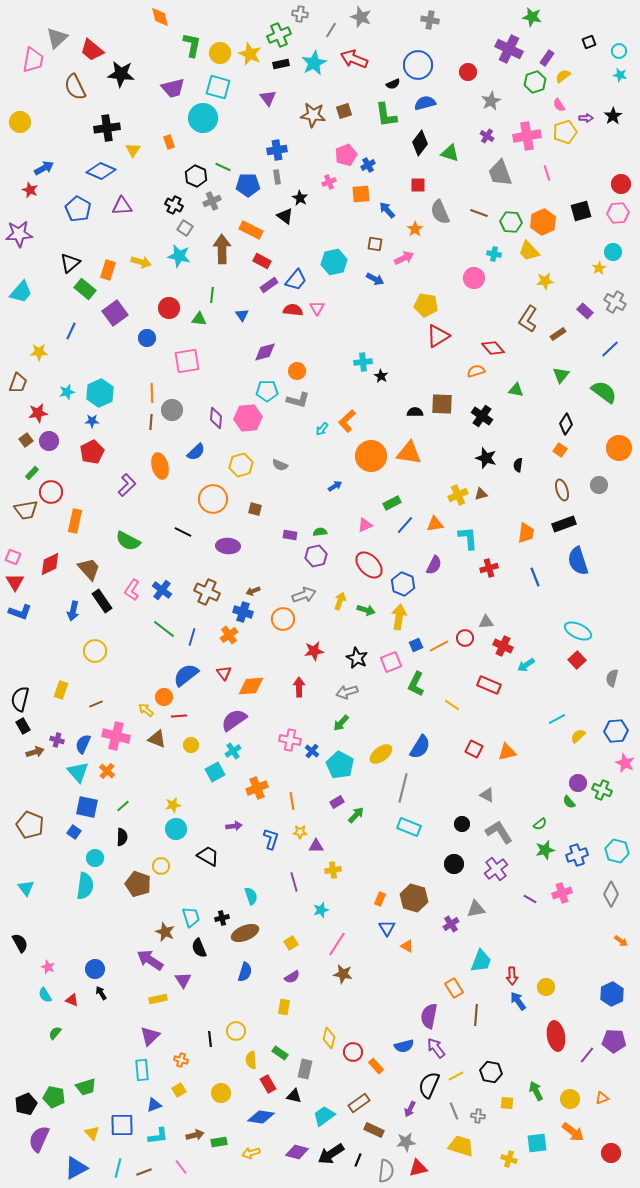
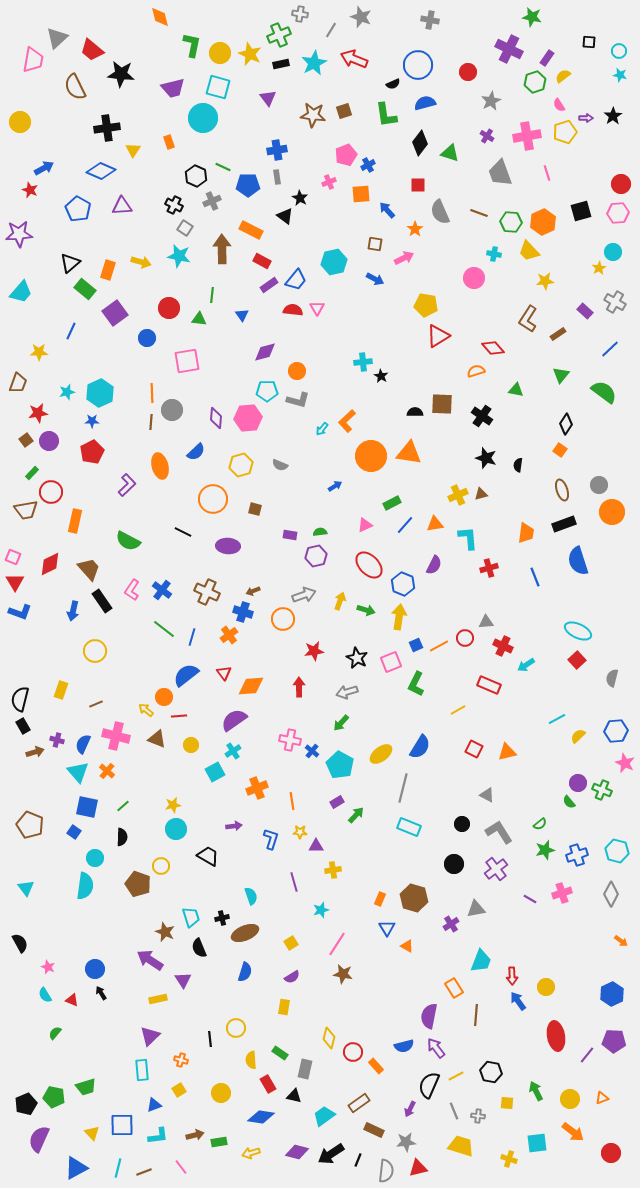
black square at (589, 42): rotated 24 degrees clockwise
orange circle at (619, 448): moved 7 px left, 64 px down
yellow line at (452, 705): moved 6 px right, 5 px down; rotated 63 degrees counterclockwise
yellow circle at (236, 1031): moved 3 px up
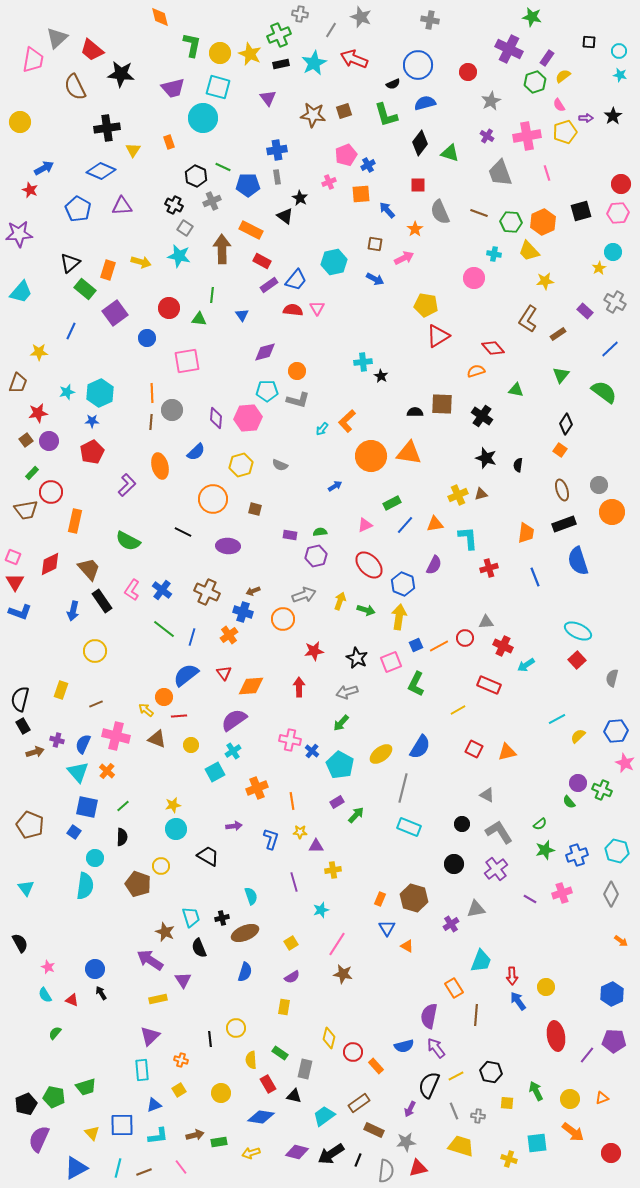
green L-shape at (386, 115): rotated 8 degrees counterclockwise
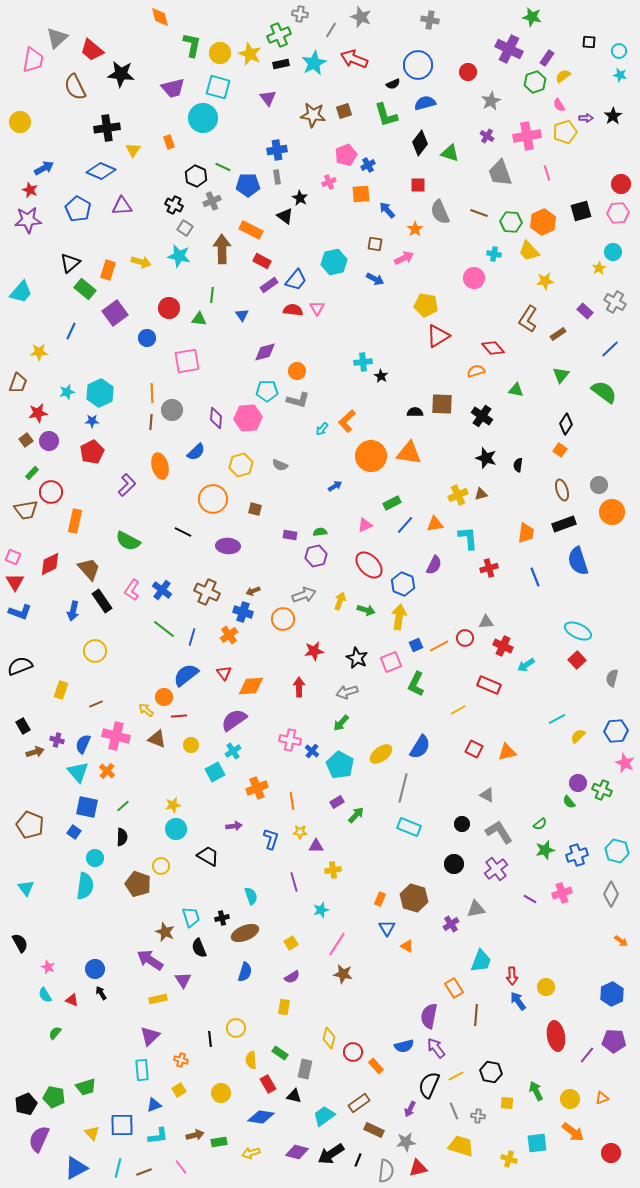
purple star at (19, 234): moved 9 px right, 14 px up
black semicircle at (20, 699): moved 33 px up; rotated 55 degrees clockwise
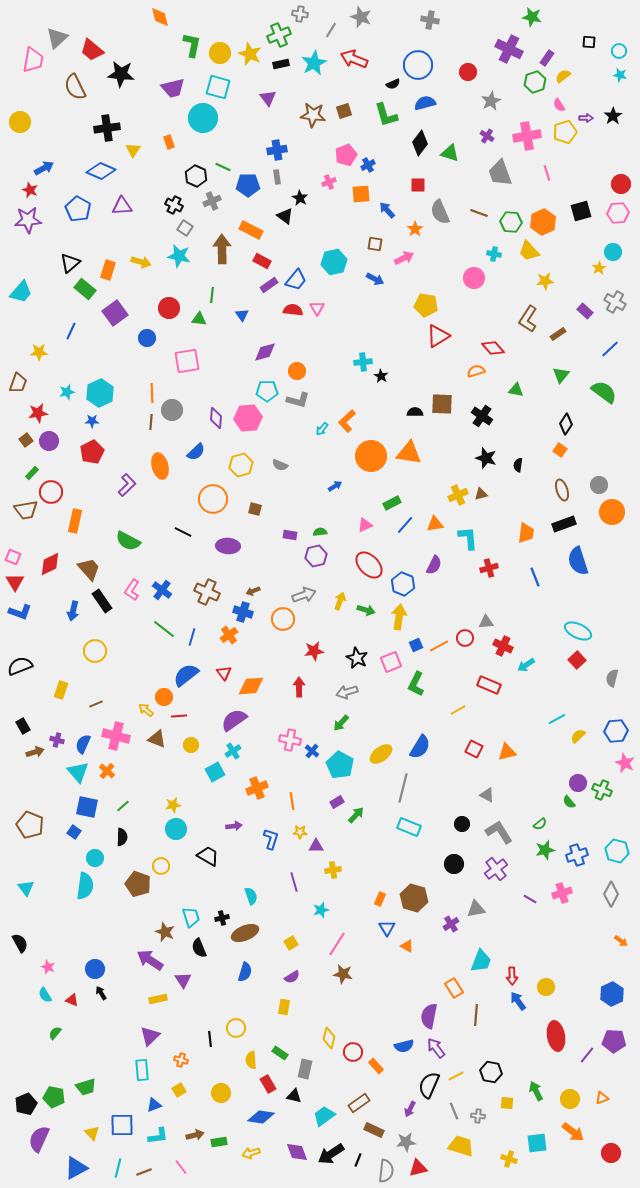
purple diamond at (297, 1152): rotated 55 degrees clockwise
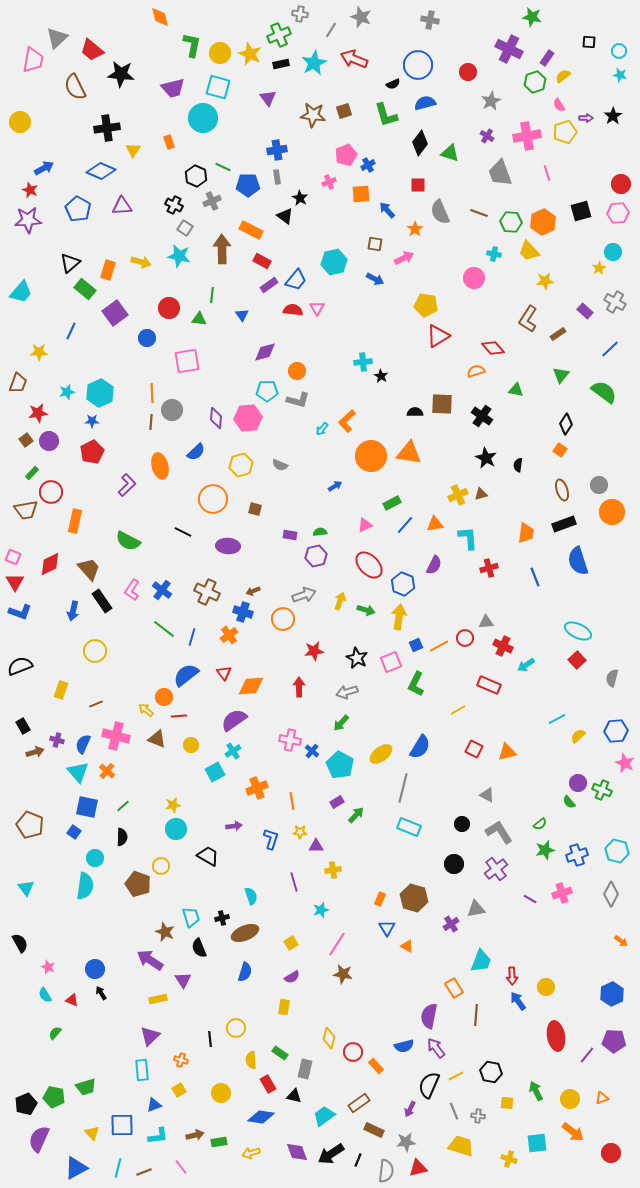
black star at (486, 458): rotated 10 degrees clockwise
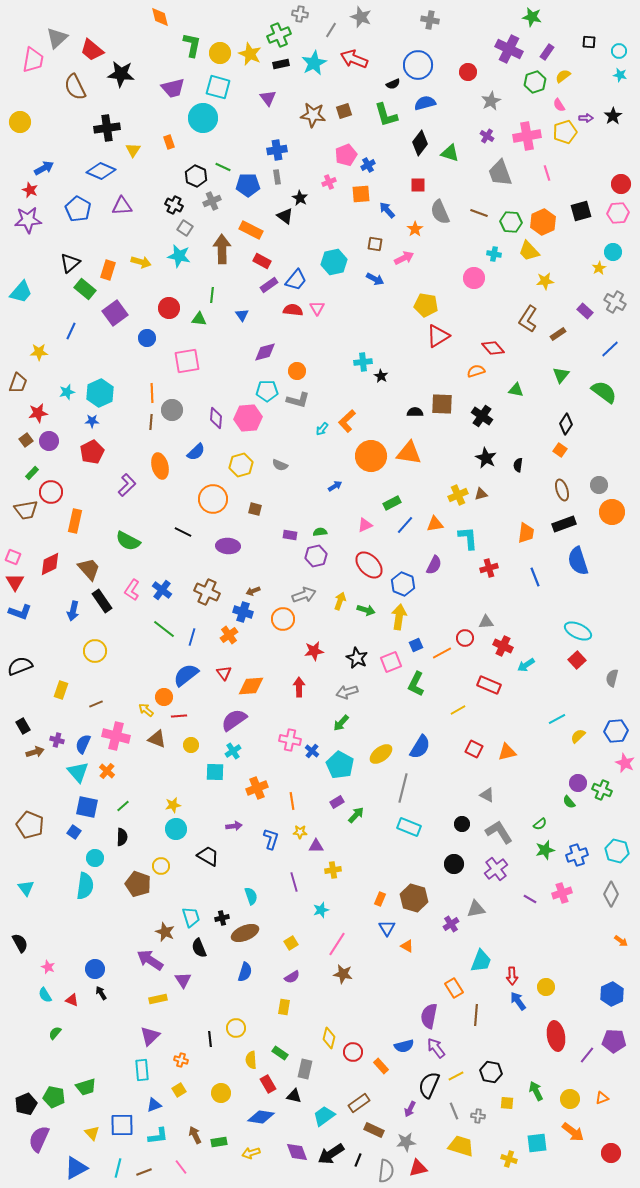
purple rectangle at (547, 58): moved 6 px up
orange line at (439, 646): moved 3 px right, 7 px down
cyan square at (215, 772): rotated 30 degrees clockwise
orange rectangle at (376, 1066): moved 5 px right
brown arrow at (195, 1135): rotated 102 degrees counterclockwise
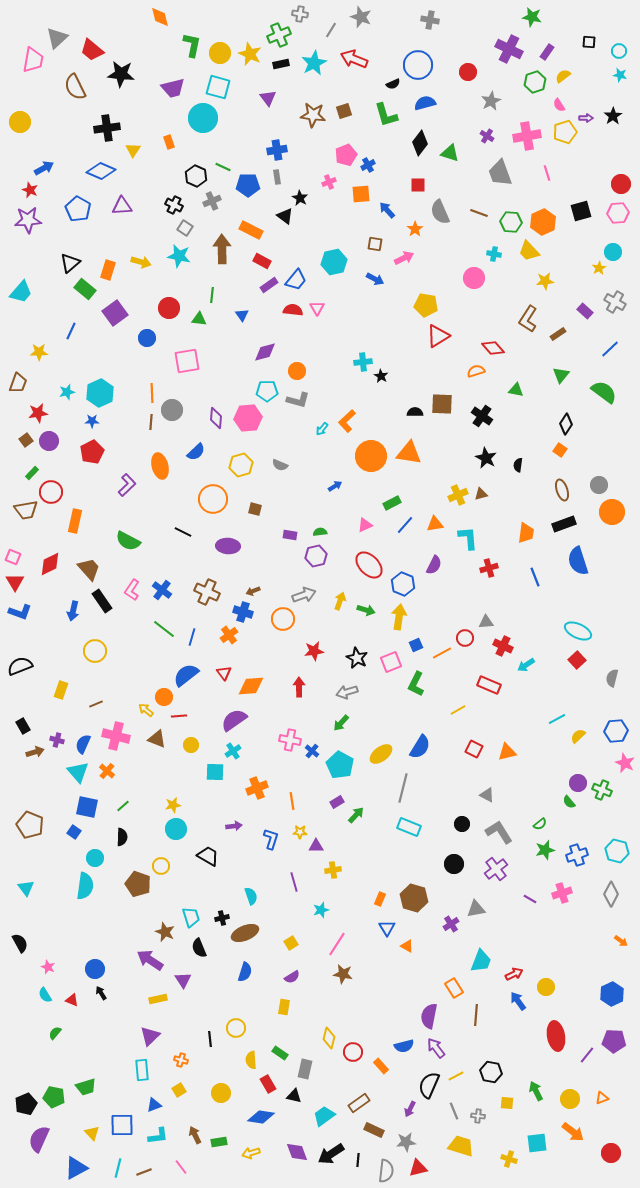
red arrow at (512, 976): moved 2 px right, 2 px up; rotated 114 degrees counterclockwise
black line at (358, 1160): rotated 16 degrees counterclockwise
